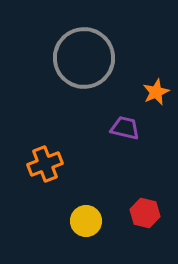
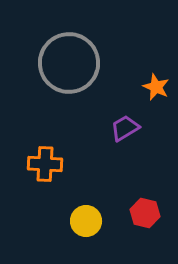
gray circle: moved 15 px left, 5 px down
orange star: moved 5 px up; rotated 24 degrees counterclockwise
purple trapezoid: rotated 44 degrees counterclockwise
orange cross: rotated 24 degrees clockwise
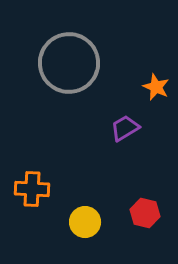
orange cross: moved 13 px left, 25 px down
yellow circle: moved 1 px left, 1 px down
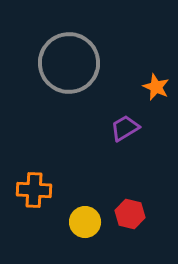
orange cross: moved 2 px right, 1 px down
red hexagon: moved 15 px left, 1 px down
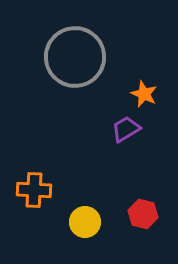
gray circle: moved 6 px right, 6 px up
orange star: moved 12 px left, 7 px down
purple trapezoid: moved 1 px right, 1 px down
red hexagon: moved 13 px right
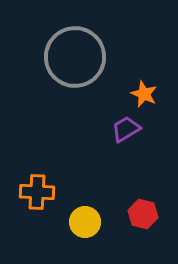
orange cross: moved 3 px right, 2 px down
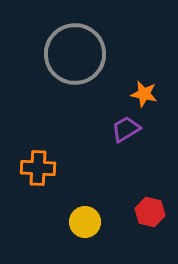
gray circle: moved 3 px up
orange star: rotated 12 degrees counterclockwise
orange cross: moved 1 px right, 24 px up
red hexagon: moved 7 px right, 2 px up
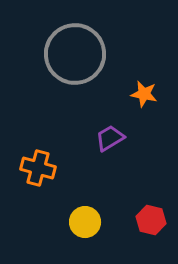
purple trapezoid: moved 16 px left, 9 px down
orange cross: rotated 12 degrees clockwise
red hexagon: moved 1 px right, 8 px down
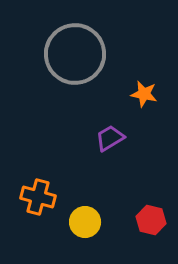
orange cross: moved 29 px down
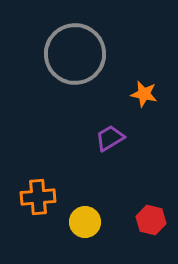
orange cross: rotated 20 degrees counterclockwise
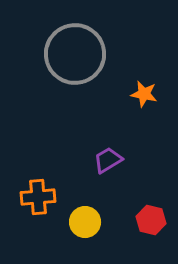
purple trapezoid: moved 2 px left, 22 px down
